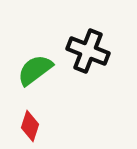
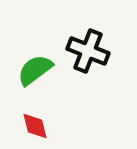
red diamond: moved 5 px right; rotated 32 degrees counterclockwise
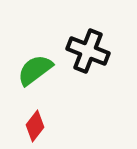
red diamond: rotated 52 degrees clockwise
